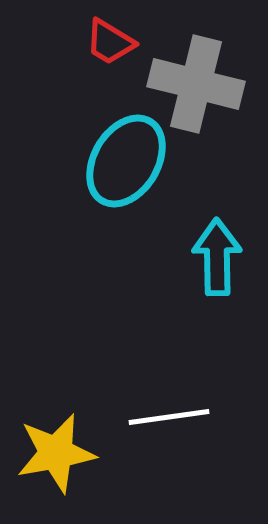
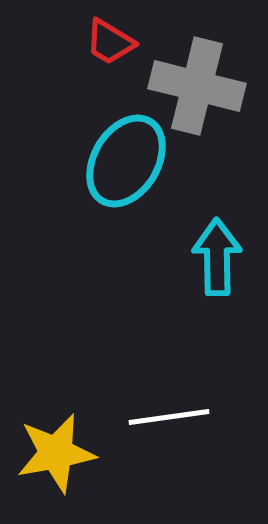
gray cross: moved 1 px right, 2 px down
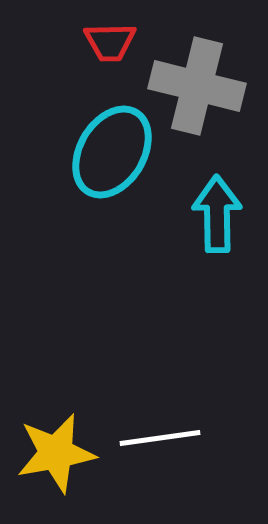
red trapezoid: rotated 32 degrees counterclockwise
cyan ellipse: moved 14 px left, 9 px up
cyan arrow: moved 43 px up
white line: moved 9 px left, 21 px down
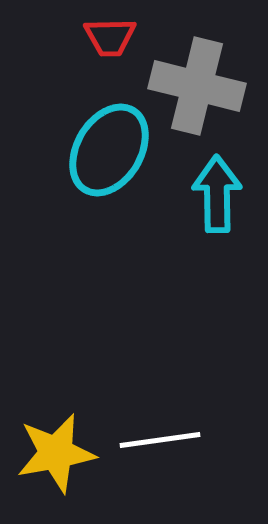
red trapezoid: moved 5 px up
cyan ellipse: moved 3 px left, 2 px up
cyan arrow: moved 20 px up
white line: moved 2 px down
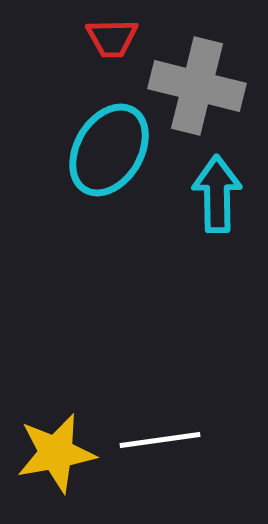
red trapezoid: moved 2 px right, 1 px down
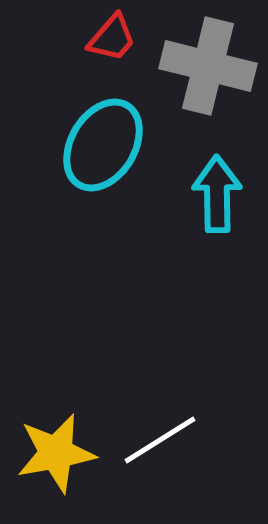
red trapezoid: rotated 48 degrees counterclockwise
gray cross: moved 11 px right, 20 px up
cyan ellipse: moved 6 px left, 5 px up
white line: rotated 24 degrees counterclockwise
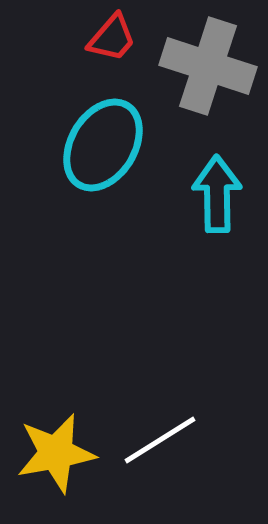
gray cross: rotated 4 degrees clockwise
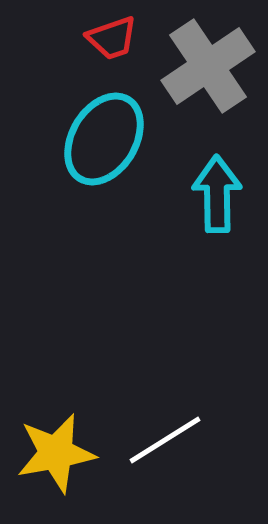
red trapezoid: rotated 30 degrees clockwise
gray cross: rotated 38 degrees clockwise
cyan ellipse: moved 1 px right, 6 px up
white line: moved 5 px right
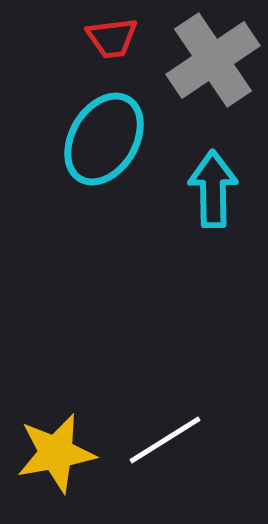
red trapezoid: rotated 12 degrees clockwise
gray cross: moved 5 px right, 6 px up
cyan arrow: moved 4 px left, 5 px up
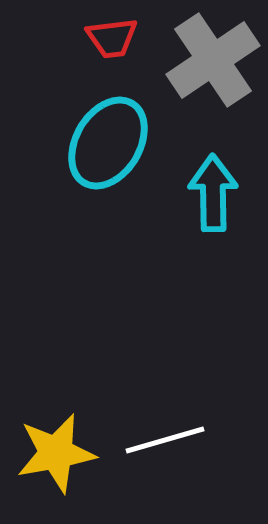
cyan ellipse: moved 4 px right, 4 px down
cyan arrow: moved 4 px down
white line: rotated 16 degrees clockwise
